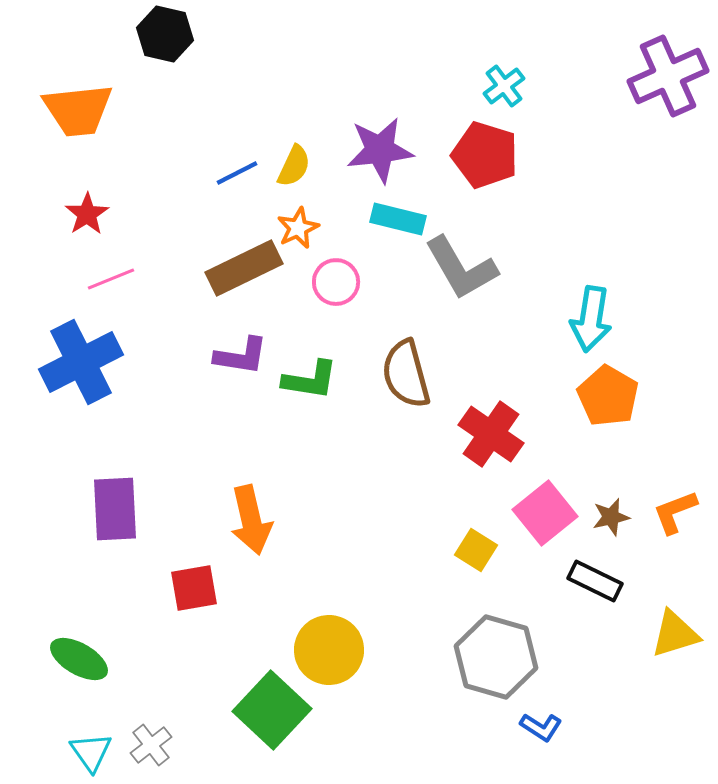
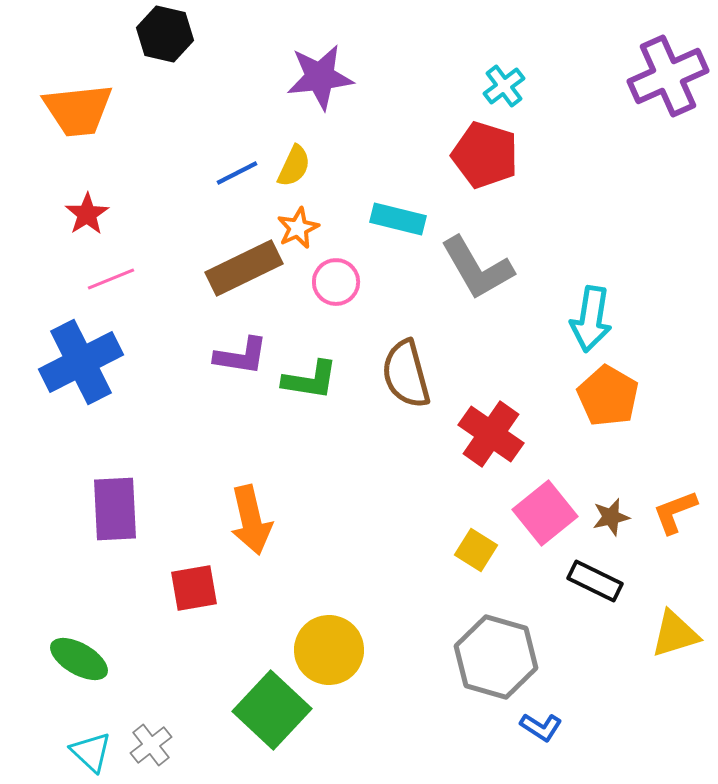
purple star: moved 60 px left, 73 px up
gray L-shape: moved 16 px right
cyan triangle: rotated 12 degrees counterclockwise
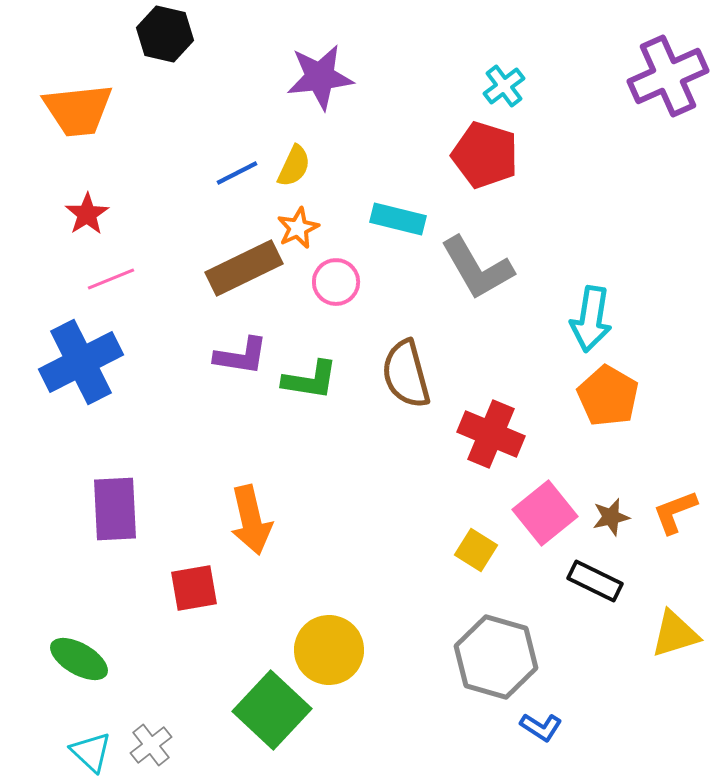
red cross: rotated 12 degrees counterclockwise
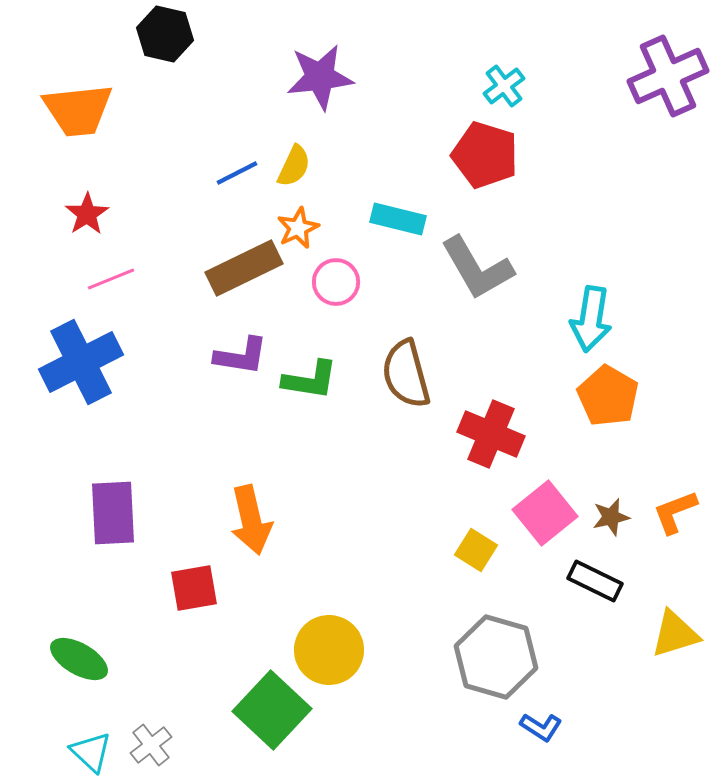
purple rectangle: moved 2 px left, 4 px down
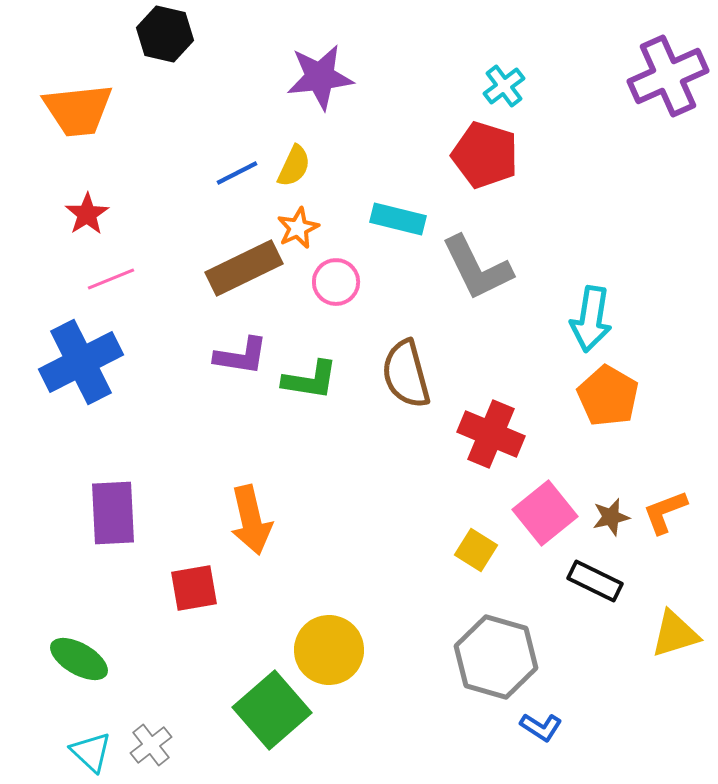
gray L-shape: rotated 4 degrees clockwise
orange L-shape: moved 10 px left
green square: rotated 6 degrees clockwise
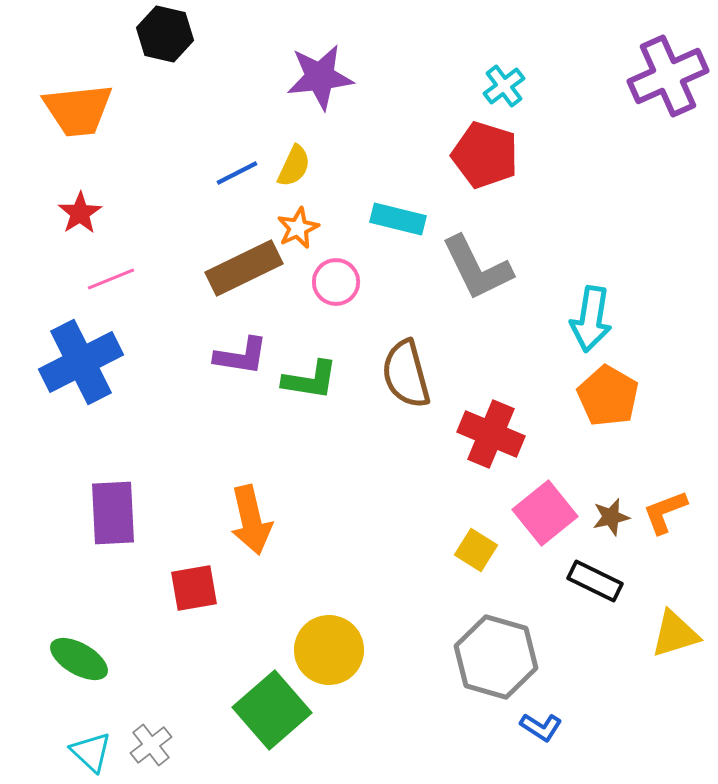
red star: moved 7 px left, 1 px up
